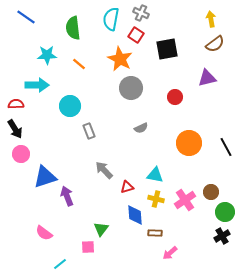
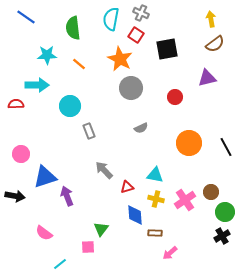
black arrow: moved 67 px down; rotated 48 degrees counterclockwise
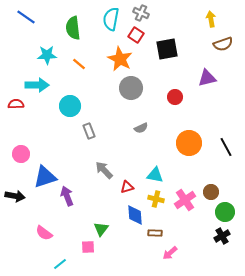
brown semicircle: moved 8 px right; rotated 18 degrees clockwise
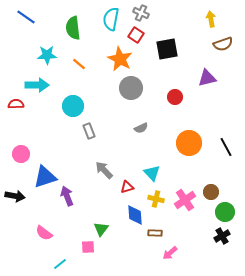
cyan circle: moved 3 px right
cyan triangle: moved 3 px left, 2 px up; rotated 36 degrees clockwise
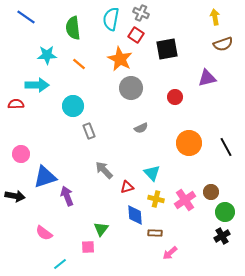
yellow arrow: moved 4 px right, 2 px up
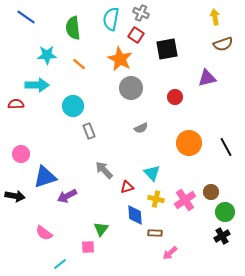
purple arrow: rotated 96 degrees counterclockwise
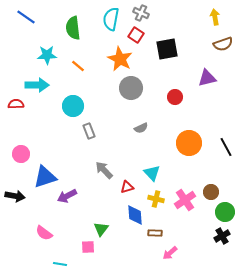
orange line: moved 1 px left, 2 px down
cyan line: rotated 48 degrees clockwise
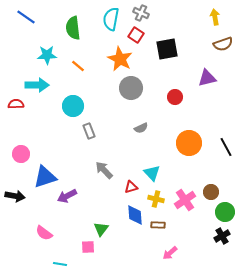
red triangle: moved 4 px right
brown rectangle: moved 3 px right, 8 px up
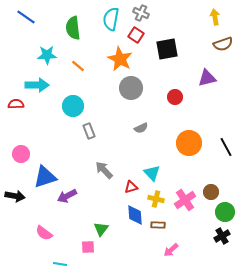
pink arrow: moved 1 px right, 3 px up
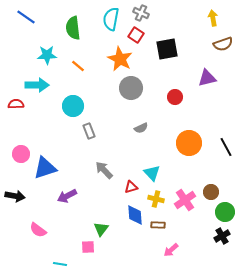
yellow arrow: moved 2 px left, 1 px down
blue triangle: moved 9 px up
pink semicircle: moved 6 px left, 3 px up
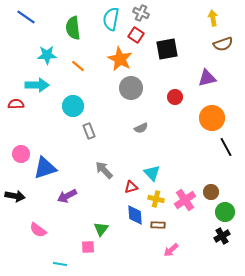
orange circle: moved 23 px right, 25 px up
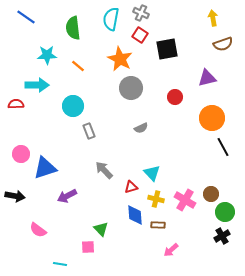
red square: moved 4 px right
black line: moved 3 px left
brown circle: moved 2 px down
pink cross: rotated 25 degrees counterclockwise
green triangle: rotated 21 degrees counterclockwise
